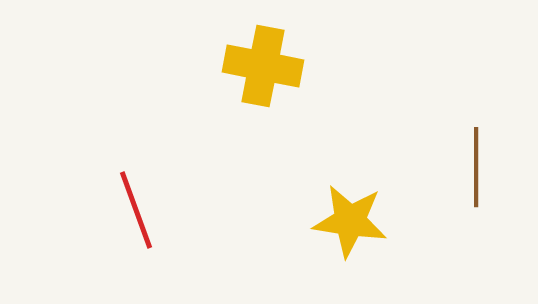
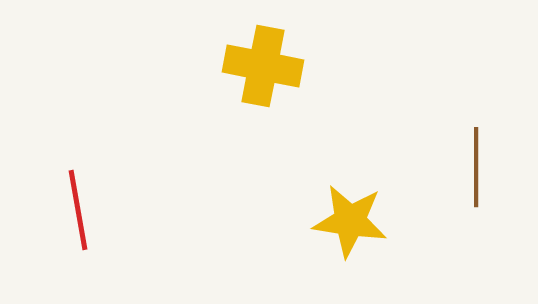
red line: moved 58 px left; rotated 10 degrees clockwise
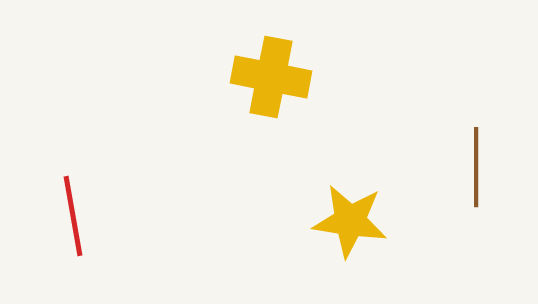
yellow cross: moved 8 px right, 11 px down
red line: moved 5 px left, 6 px down
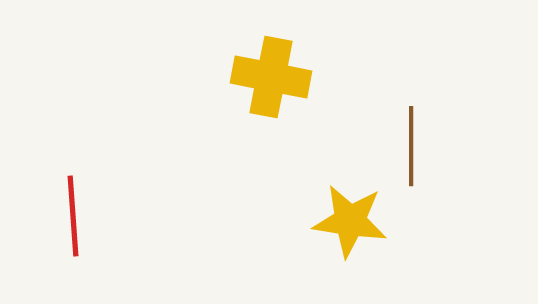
brown line: moved 65 px left, 21 px up
red line: rotated 6 degrees clockwise
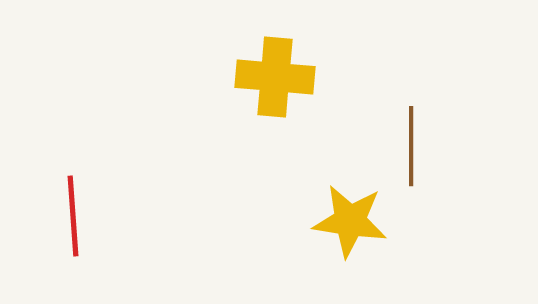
yellow cross: moved 4 px right; rotated 6 degrees counterclockwise
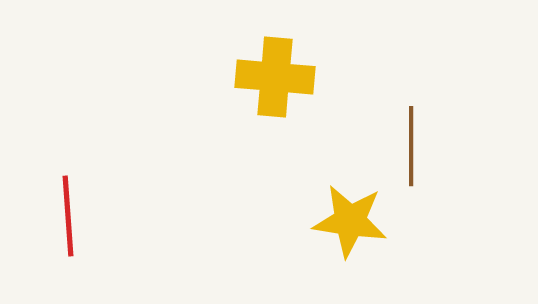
red line: moved 5 px left
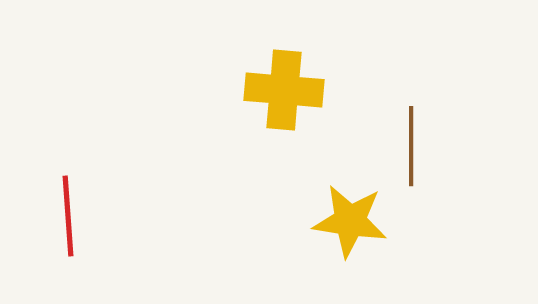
yellow cross: moved 9 px right, 13 px down
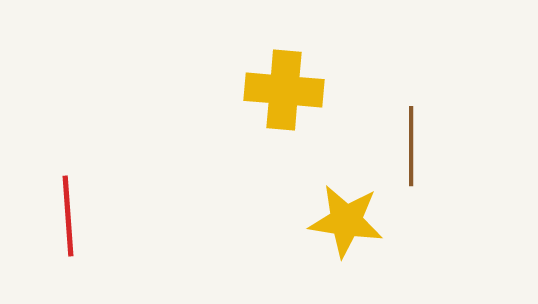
yellow star: moved 4 px left
